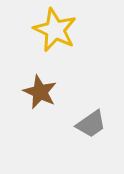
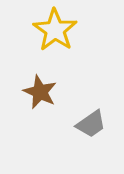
yellow star: rotated 9 degrees clockwise
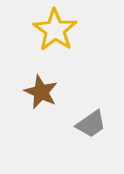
brown star: moved 1 px right
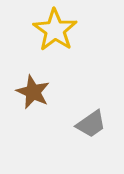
brown star: moved 8 px left
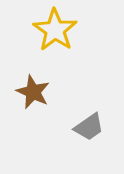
gray trapezoid: moved 2 px left, 3 px down
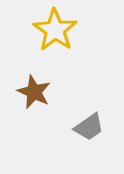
brown star: moved 1 px right
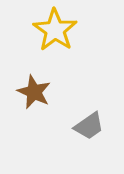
gray trapezoid: moved 1 px up
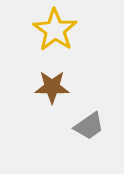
brown star: moved 18 px right, 5 px up; rotated 24 degrees counterclockwise
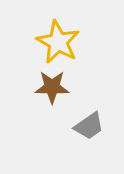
yellow star: moved 3 px right, 12 px down; rotated 6 degrees counterclockwise
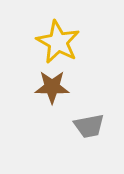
gray trapezoid: rotated 24 degrees clockwise
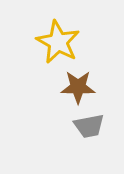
brown star: moved 26 px right
